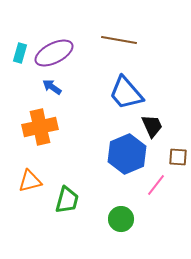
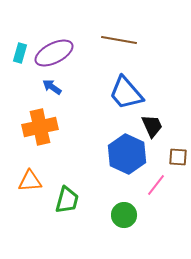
blue hexagon: rotated 12 degrees counterclockwise
orange triangle: rotated 10 degrees clockwise
green circle: moved 3 px right, 4 px up
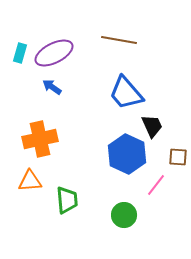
orange cross: moved 12 px down
green trapezoid: rotated 20 degrees counterclockwise
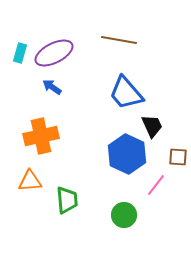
orange cross: moved 1 px right, 3 px up
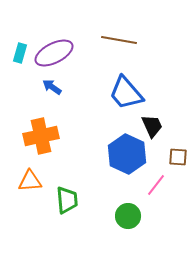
green circle: moved 4 px right, 1 px down
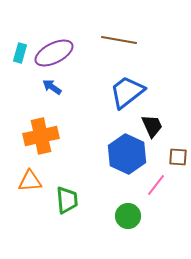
blue trapezoid: moved 1 px right, 1 px up; rotated 93 degrees clockwise
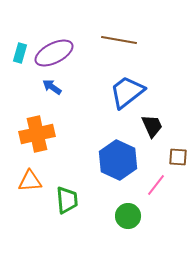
orange cross: moved 4 px left, 2 px up
blue hexagon: moved 9 px left, 6 px down
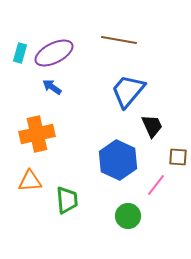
blue trapezoid: moved 1 px right, 1 px up; rotated 12 degrees counterclockwise
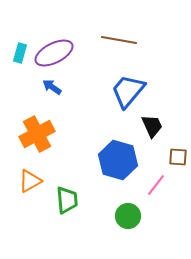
orange cross: rotated 16 degrees counterclockwise
blue hexagon: rotated 9 degrees counterclockwise
orange triangle: rotated 25 degrees counterclockwise
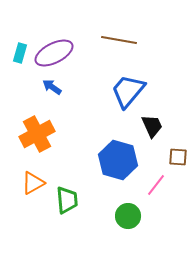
orange triangle: moved 3 px right, 2 px down
